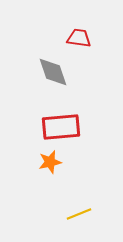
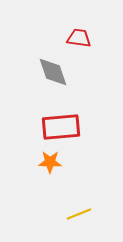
orange star: rotated 15 degrees clockwise
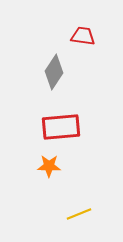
red trapezoid: moved 4 px right, 2 px up
gray diamond: moved 1 px right; rotated 52 degrees clockwise
orange star: moved 1 px left, 4 px down
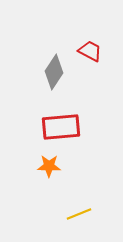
red trapezoid: moved 7 px right, 15 px down; rotated 20 degrees clockwise
